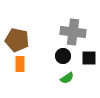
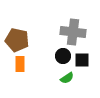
black square: moved 7 px left, 2 px down
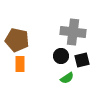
black circle: moved 2 px left
black square: rotated 14 degrees counterclockwise
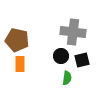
green semicircle: rotated 48 degrees counterclockwise
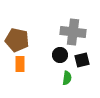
black circle: moved 1 px left, 1 px up
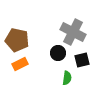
gray cross: rotated 20 degrees clockwise
black circle: moved 2 px left, 2 px up
orange rectangle: rotated 63 degrees clockwise
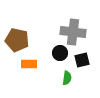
gray cross: rotated 20 degrees counterclockwise
black circle: moved 2 px right
orange rectangle: moved 9 px right; rotated 28 degrees clockwise
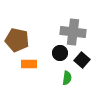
black square: rotated 35 degrees counterclockwise
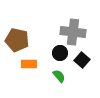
green semicircle: moved 8 px left, 2 px up; rotated 48 degrees counterclockwise
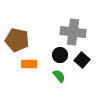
black circle: moved 2 px down
